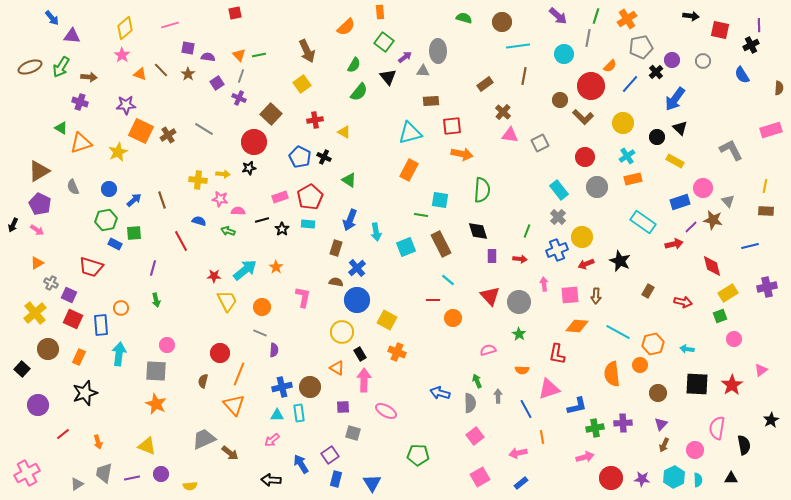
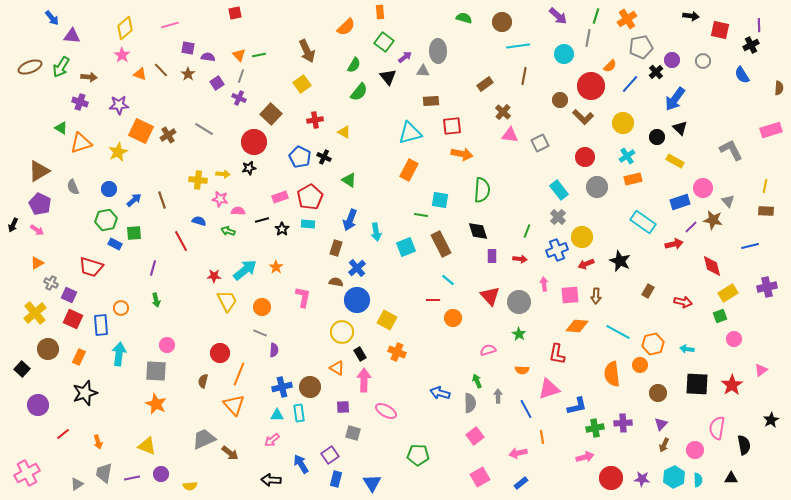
purple star at (126, 105): moved 7 px left
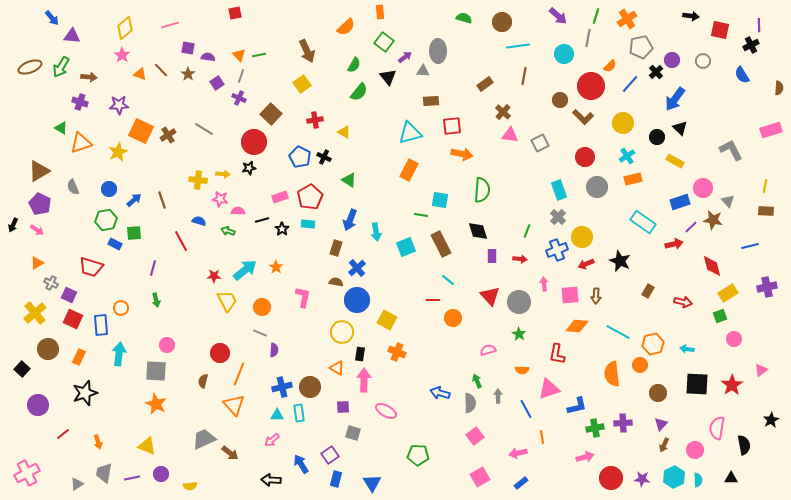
cyan rectangle at (559, 190): rotated 18 degrees clockwise
black rectangle at (360, 354): rotated 40 degrees clockwise
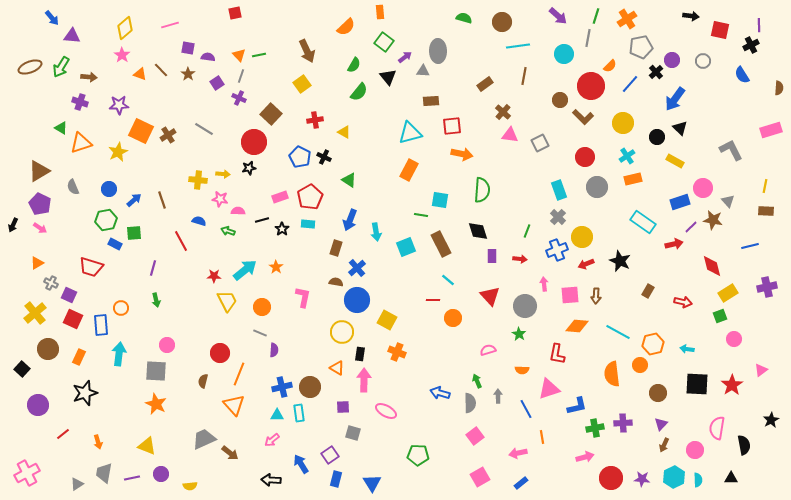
pink arrow at (37, 230): moved 3 px right, 2 px up
gray circle at (519, 302): moved 6 px right, 4 px down
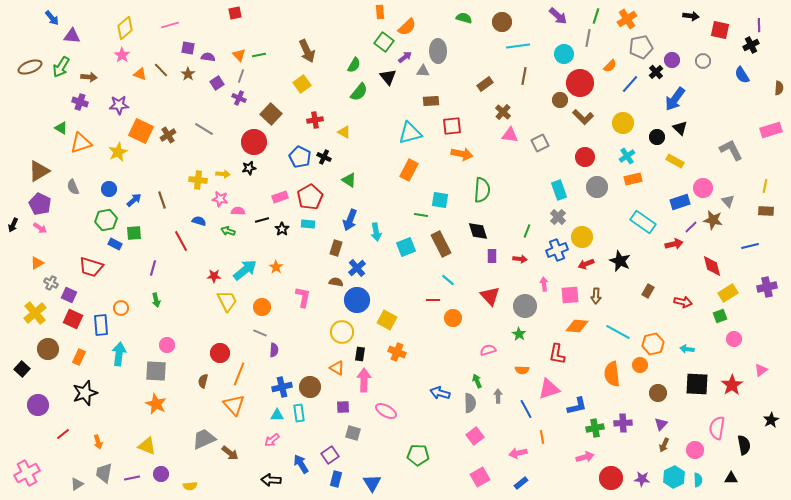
orange semicircle at (346, 27): moved 61 px right
red circle at (591, 86): moved 11 px left, 3 px up
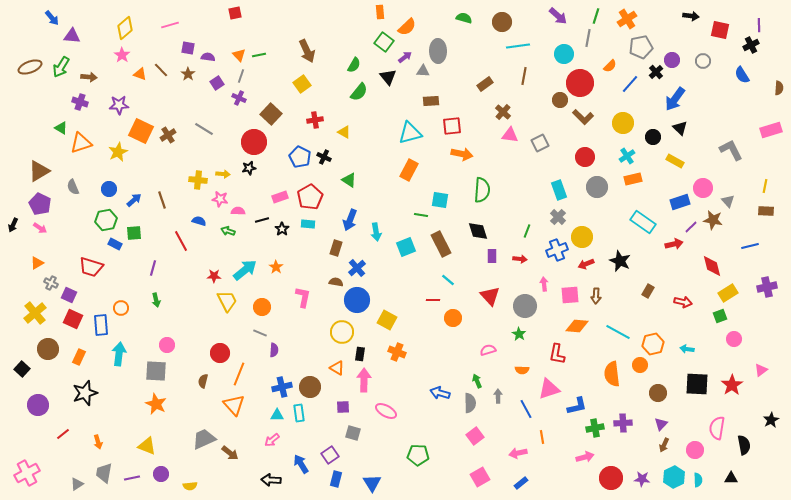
black circle at (657, 137): moved 4 px left
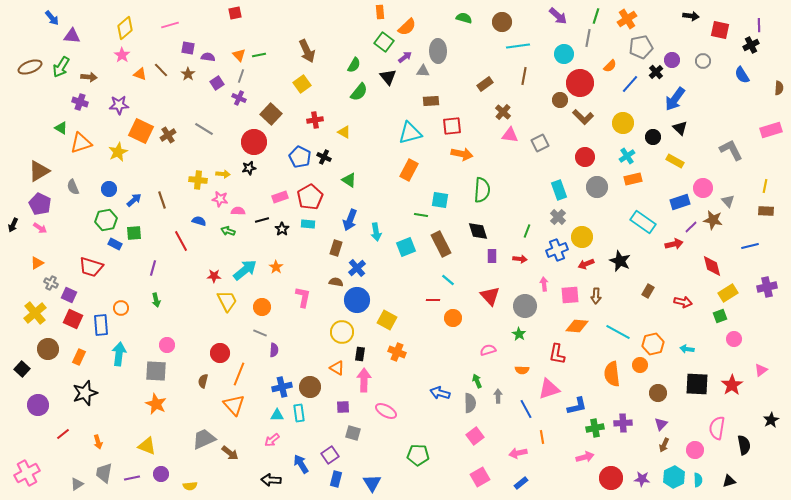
black triangle at (731, 478): moved 2 px left, 3 px down; rotated 16 degrees counterclockwise
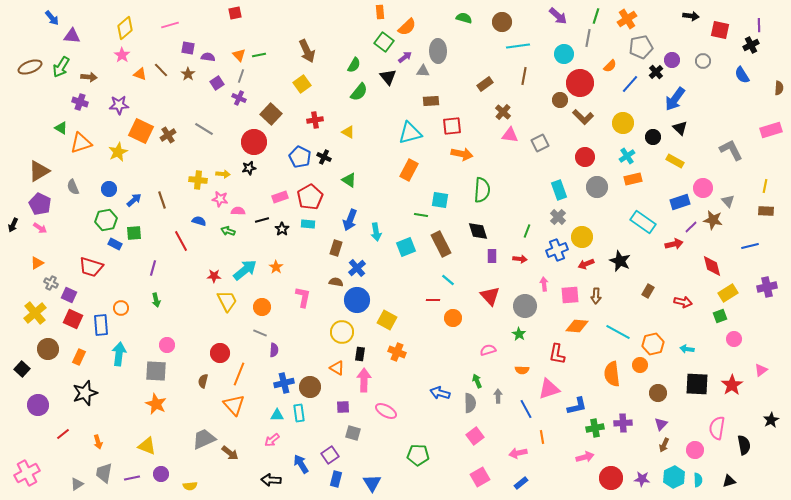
yellow triangle at (344, 132): moved 4 px right
blue cross at (282, 387): moved 2 px right, 4 px up
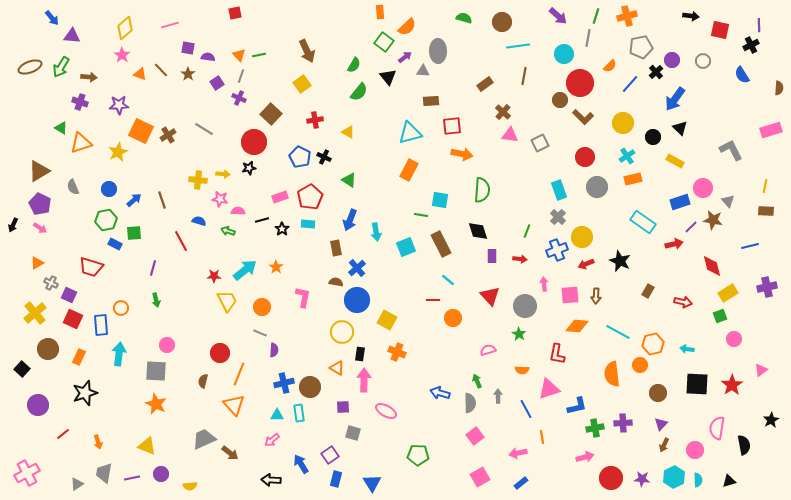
orange cross at (627, 19): moved 3 px up; rotated 18 degrees clockwise
brown rectangle at (336, 248): rotated 28 degrees counterclockwise
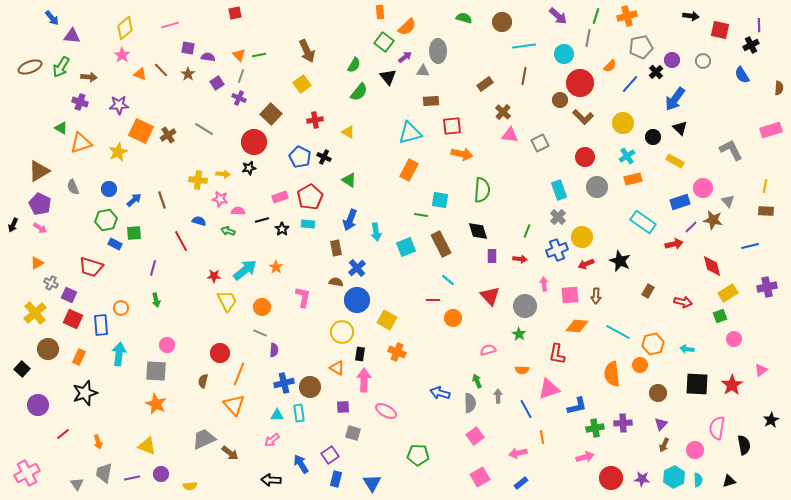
cyan line at (518, 46): moved 6 px right
gray triangle at (77, 484): rotated 32 degrees counterclockwise
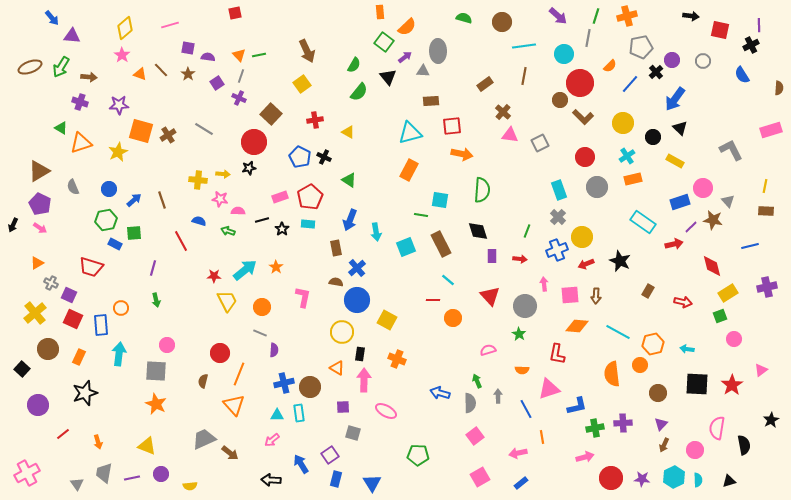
orange square at (141, 131): rotated 10 degrees counterclockwise
orange cross at (397, 352): moved 7 px down
